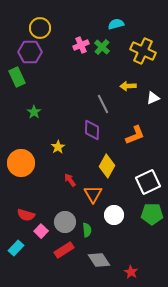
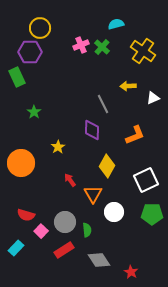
yellow cross: rotated 10 degrees clockwise
white square: moved 2 px left, 2 px up
white circle: moved 3 px up
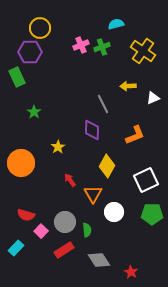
green cross: rotated 28 degrees clockwise
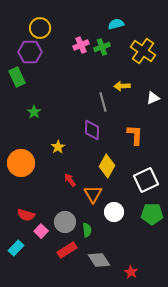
yellow arrow: moved 6 px left
gray line: moved 2 px up; rotated 12 degrees clockwise
orange L-shape: rotated 65 degrees counterclockwise
red rectangle: moved 3 px right
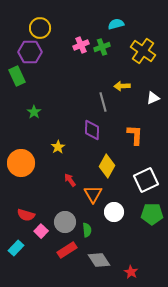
green rectangle: moved 1 px up
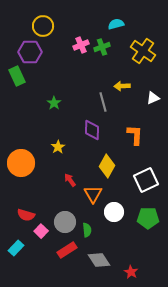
yellow circle: moved 3 px right, 2 px up
green star: moved 20 px right, 9 px up
green pentagon: moved 4 px left, 4 px down
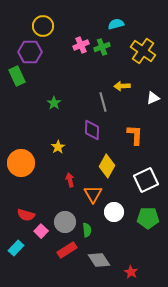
red arrow: rotated 24 degrees clockwise
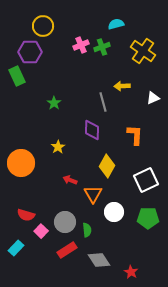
red arrow: rotated 56 degrees counterclockwise
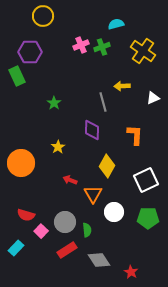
yellow circle: moved 10 px up
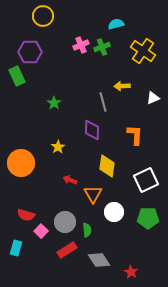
yellow diamond: rotated 20 degrees counterclockwise
cyan rectangle: rotated 28 degrees counterclockwise
